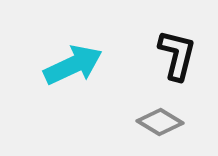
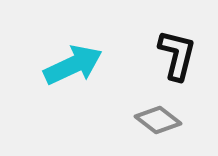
gray diamond: moved 2 px left, 2 px up; rotated 6 degrees clockwise
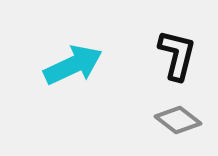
gray diamond: moved 20 px right
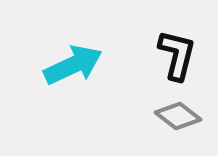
gray diamond: moved 4 px up
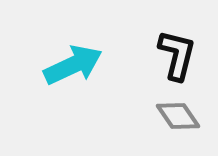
gray diamond: rotated 18 degrees clockwise
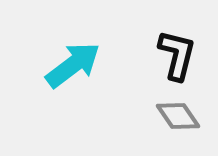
cyan arrow: rotated 12 degrees counterclockwise
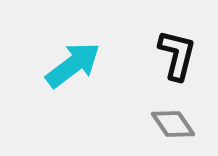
gray diamond: moved 5 px left, 8 px down
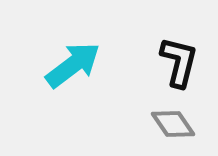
black L-shape: moved 2 px right, 7 px down
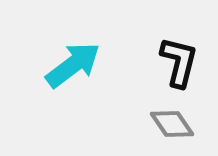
gray diamond: moved 1 px left
